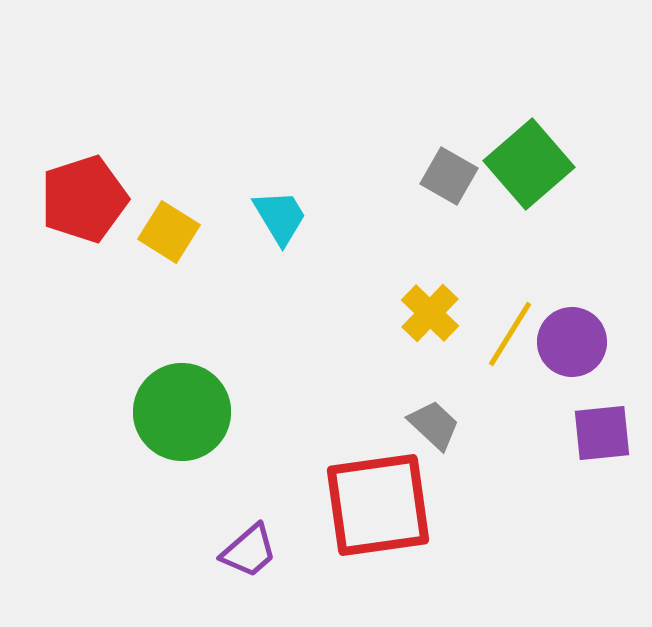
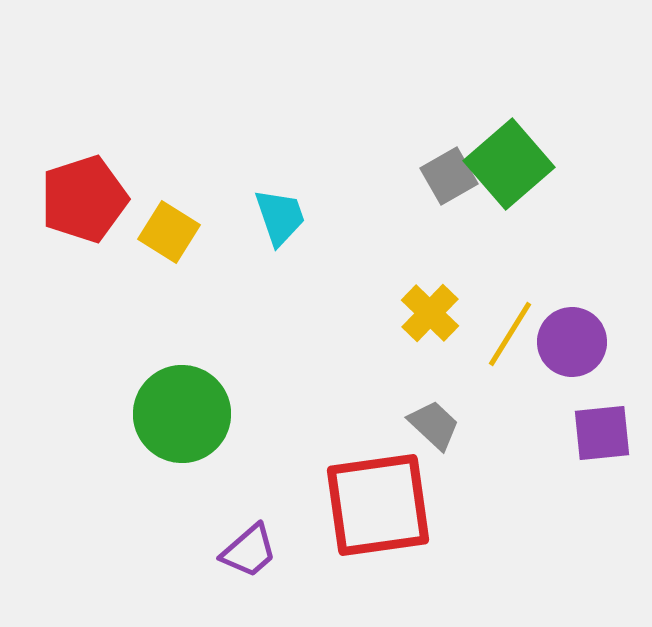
green square: moved 20 px left
gray square: rotated 30 degrees clockwise
cyan trapezoid: rotated 12 degrees clockwise
green circle: moved 2 px down
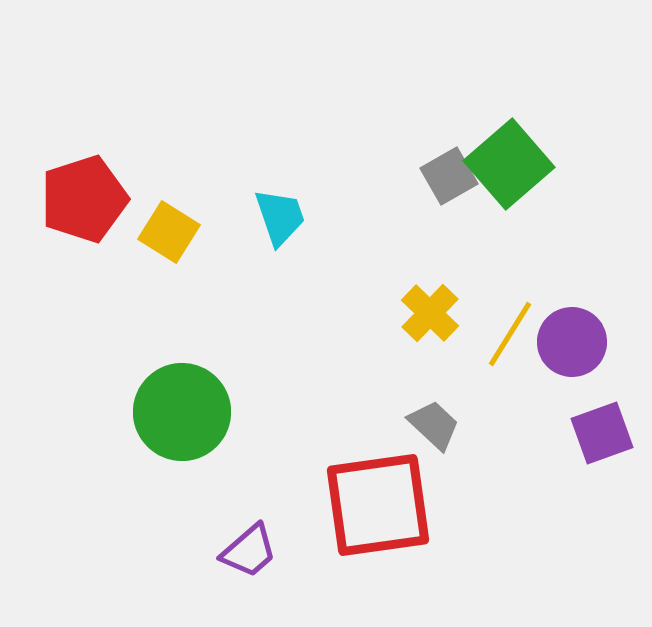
green circle: moved 2 px up
purple square: rotated 14 degrees counterclockwise
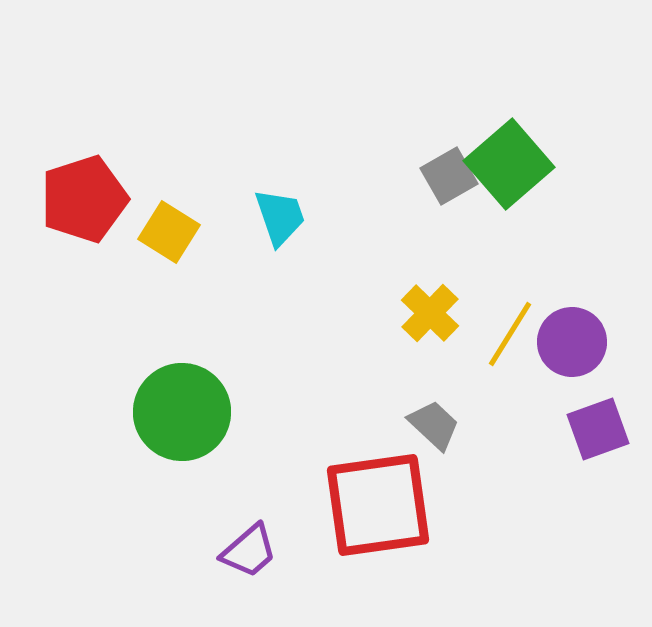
purple square: moved 4 px left, 4 px up
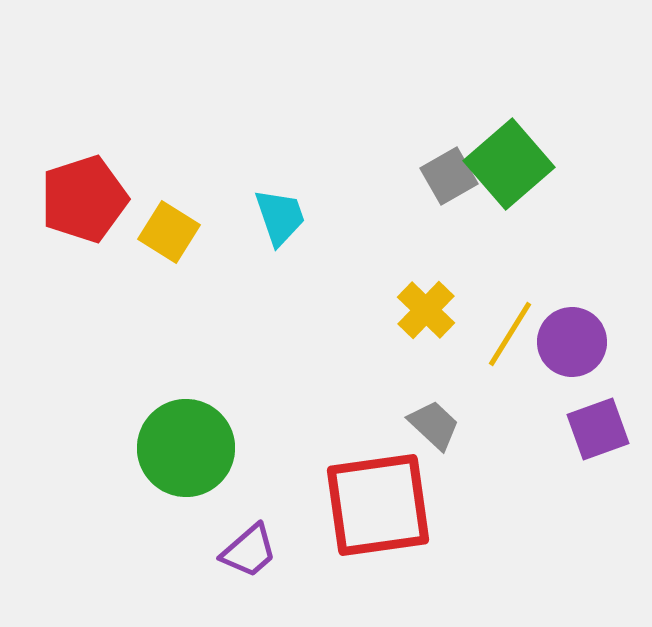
yellow cross: moved 4 px left, 3 px up
green circle: moved 4 px right, 36 px down
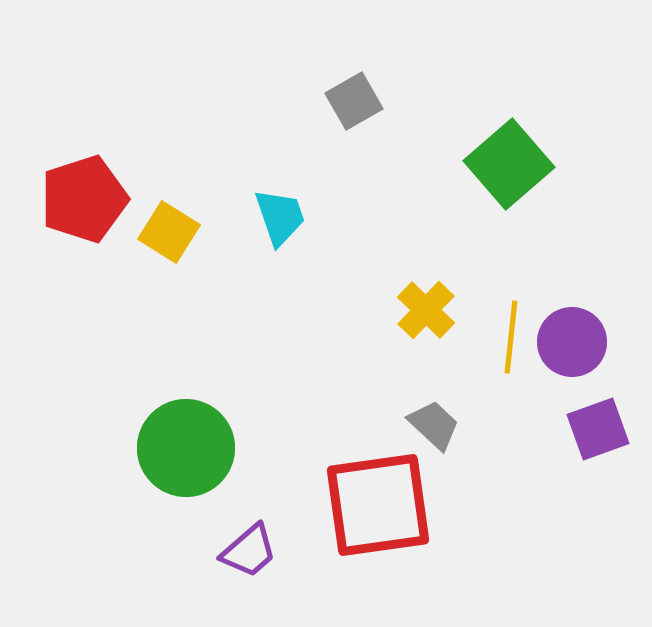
gray square: moved 95 px left, 75 px up
yellow line: moved 1 px right, 3 px down; rotated 26 degrees counterclockwise
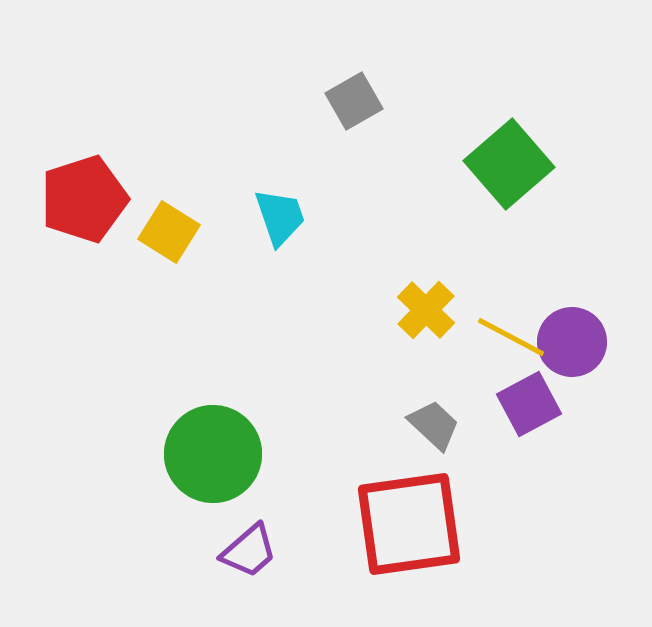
yellow line: rotated 68 degrees counterclockwise
purple square: moved 69 px left, 25 px up; rotated 8 degrees counterclockwise
green circle: moved 27 px right, 6 px down
red square: moved 31 px right, 19 px down
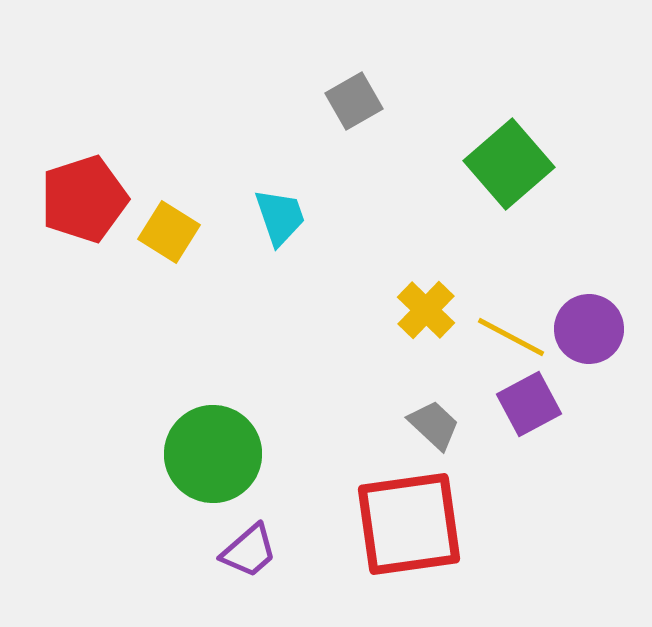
purple circle: moved 17 px right, 13 px up
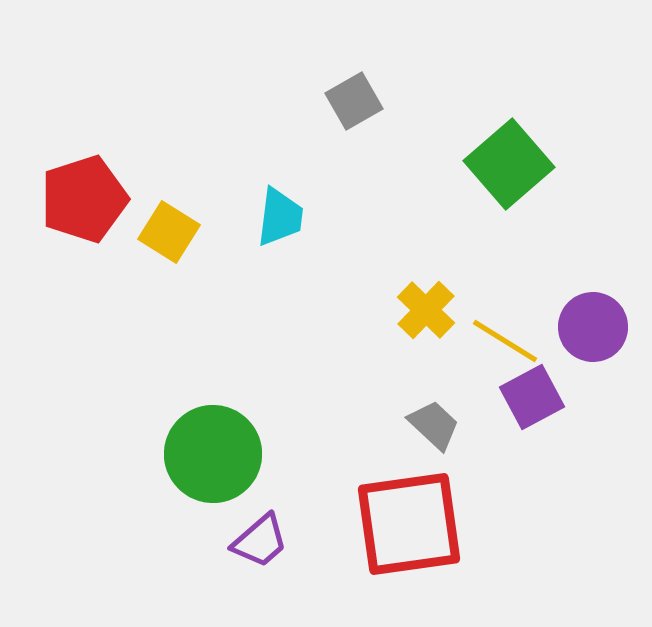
cyan trapezoid: rotated 26 degrees clockwise
purple circle: moved 4 px right, 2 px up
yellow line: moved 6 px left, 4 px down; rotated 4 degrees clockwise
purple square: moved 3 px right, 7 px up
purple trapezoid: moved 11 px right, 10 px up
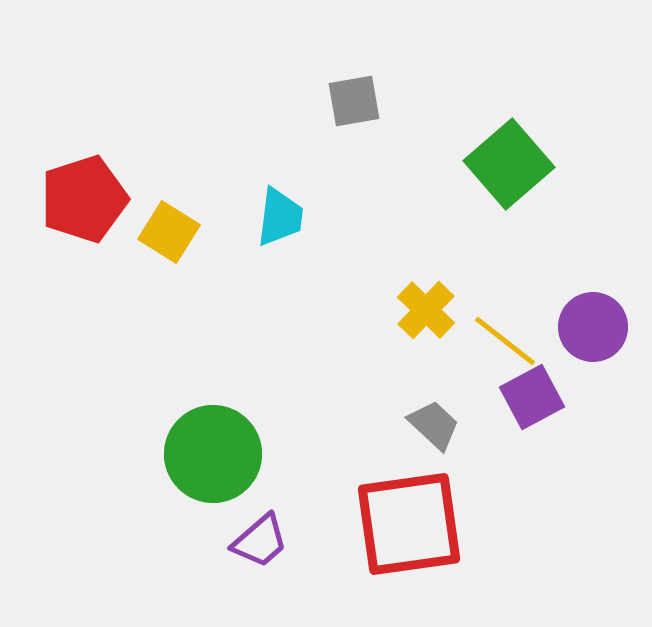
gray square: rotated 20 degrees clockwise
yellow line: rotated 6 degrees clockwise
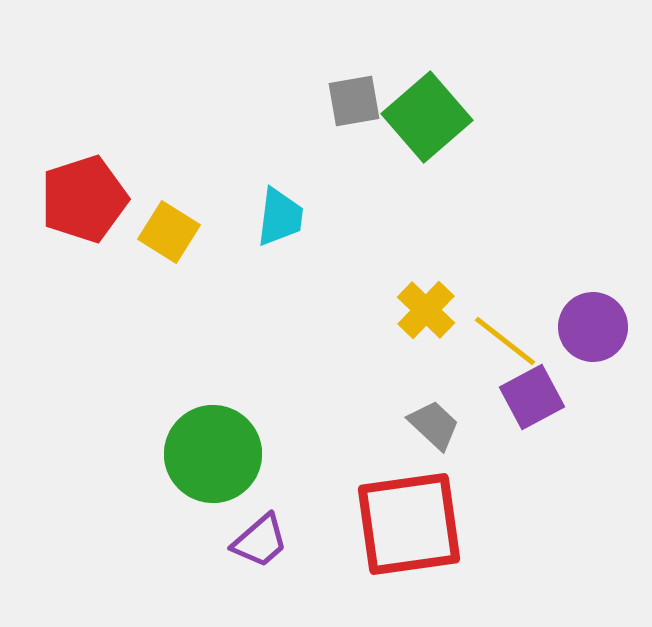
green square: moved 82 px left, 47 px up
